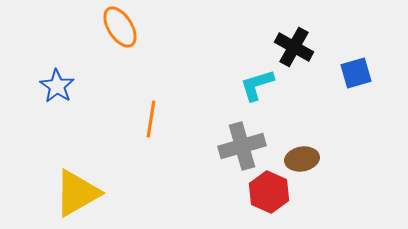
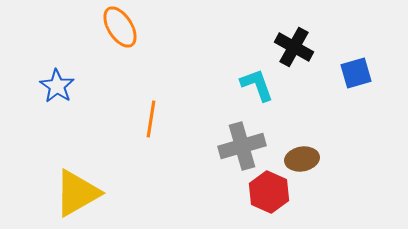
cyan L-shape: rotated 87 degrees clockwise
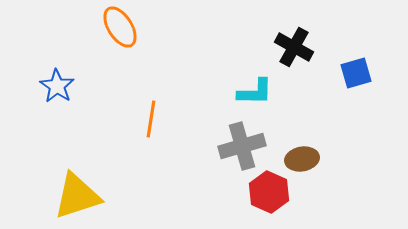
cyan L-shape: moved 2 px left, 7 px down; rotated 111 degrees clockwise
yellow triangle: moved 3 px down; rotated 12 degrees clockwise
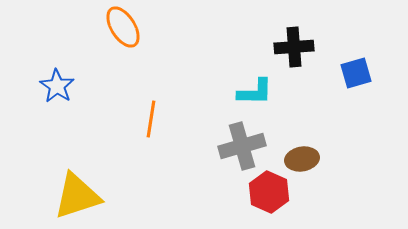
orange ellipse: moved 3 px right
black cross: rotated 33 degrees counterclockwise
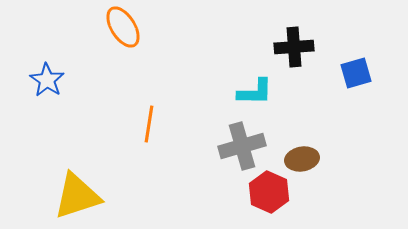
blue star: moved 10 px left, 6 px up
orange line: moved 2 px left, 5 px down
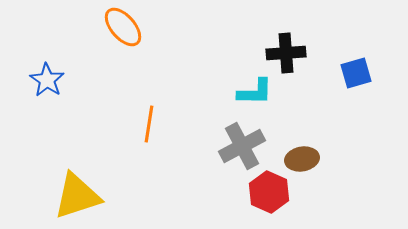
orange ellipse: rotated 9 degrees counterclockwise
black cross: moved 8 px left, 6 px down
gray cross: rotated 12 degrees counterclockwise
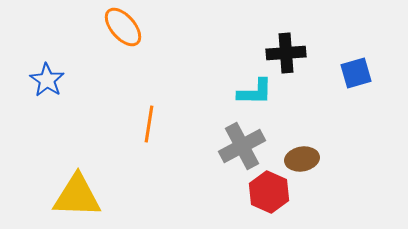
yellow triangle: rotated 20 degrees clockwise
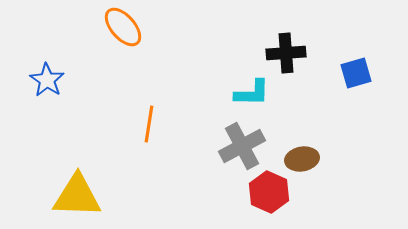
cyan L-shape: moved 3 px left, 1 px down
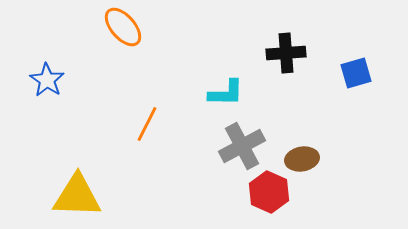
cyan L-shape: moved 26 px left
orange line: moved 2 px left; rotated 18 degrees clockwise
